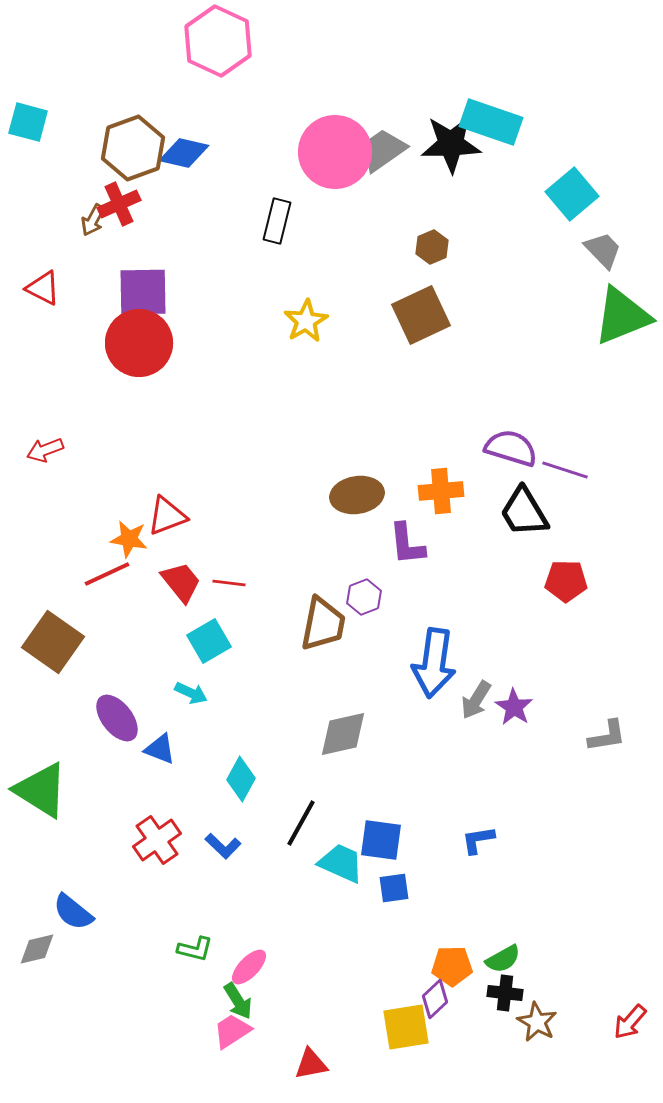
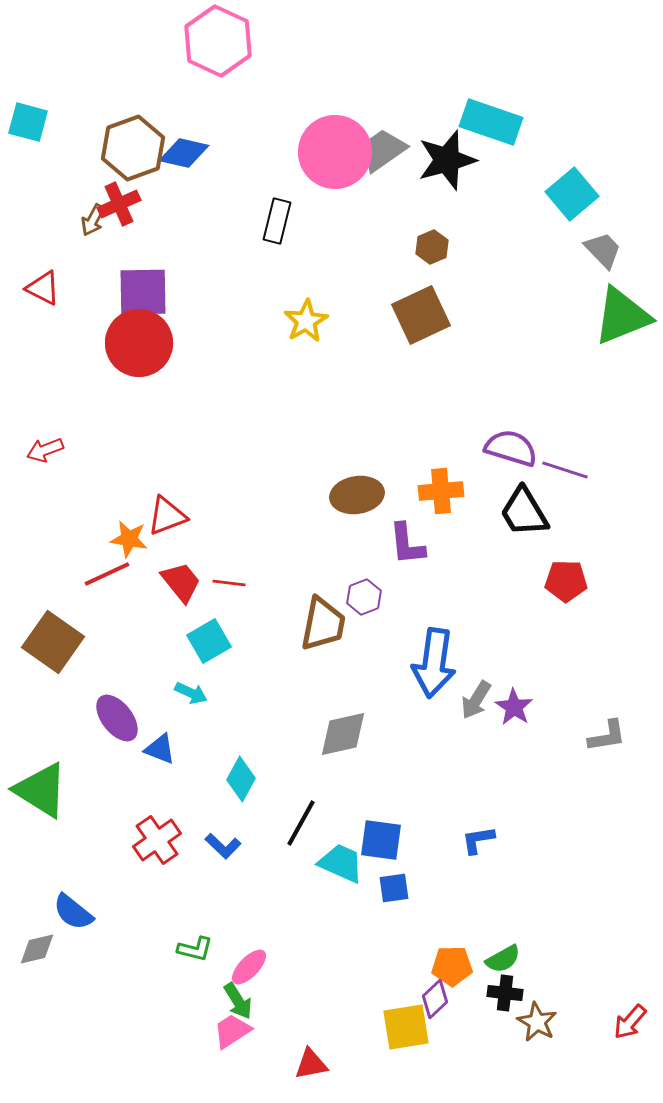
black star at (451, 144): moved 4 px left, 16 px down; rotated 14 degrees counterclockwise
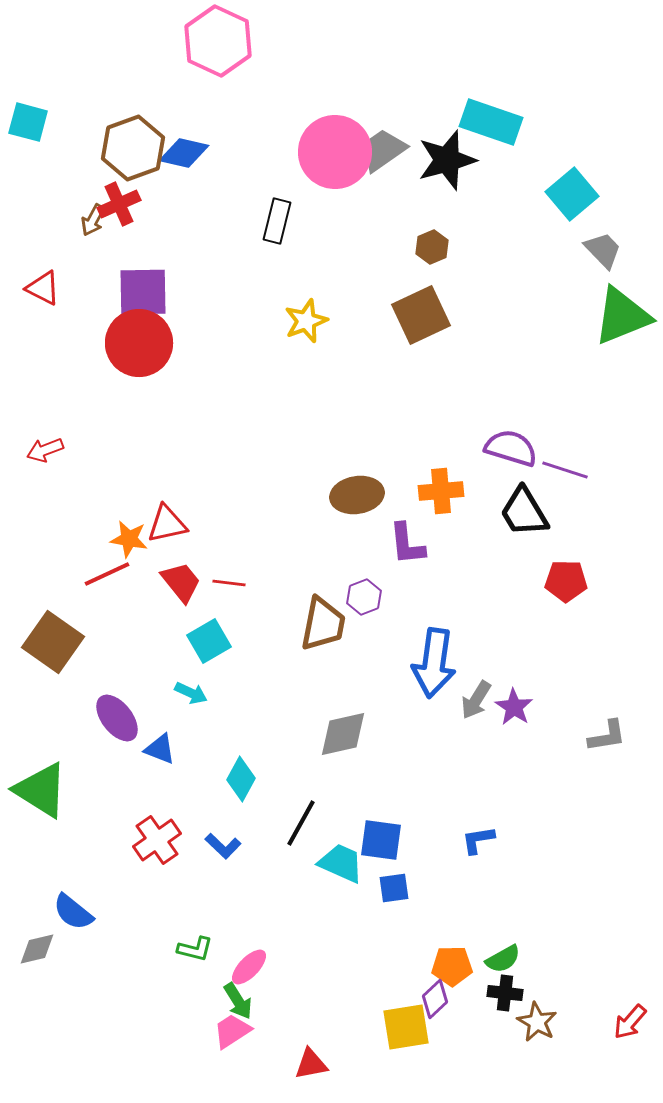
yellow star at (306, 321): rotated 9 degrees clockwise
red triangle at (167, 516): moved 8 px down; rotated 9 degrees clockwise
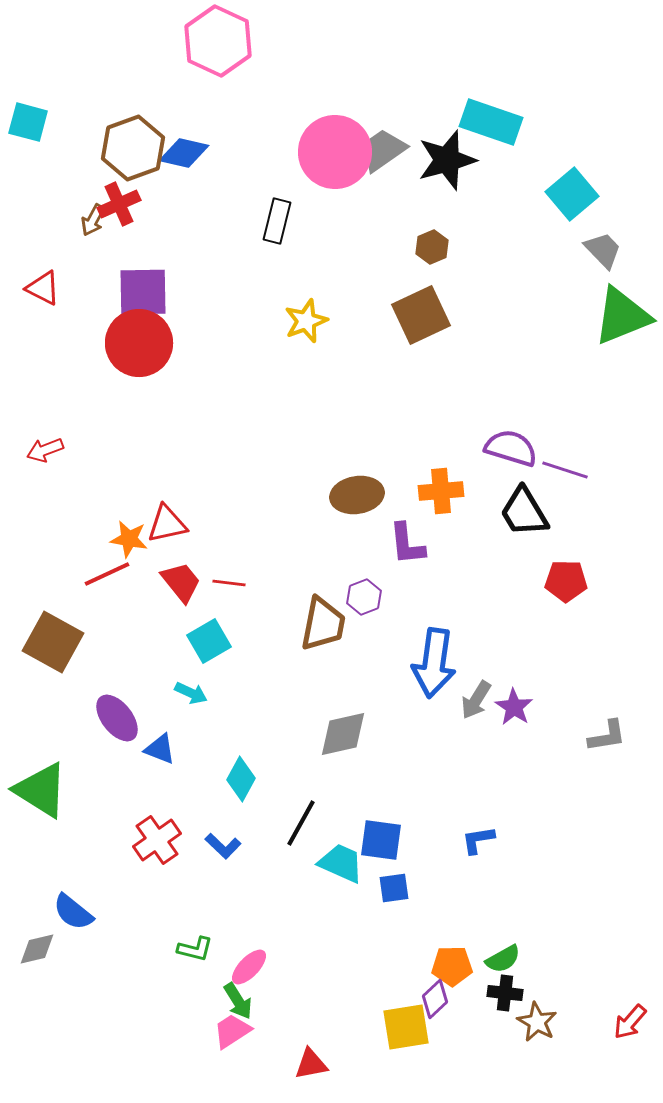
brown square at (53, 642): rotated 6 degrees counterclockwise
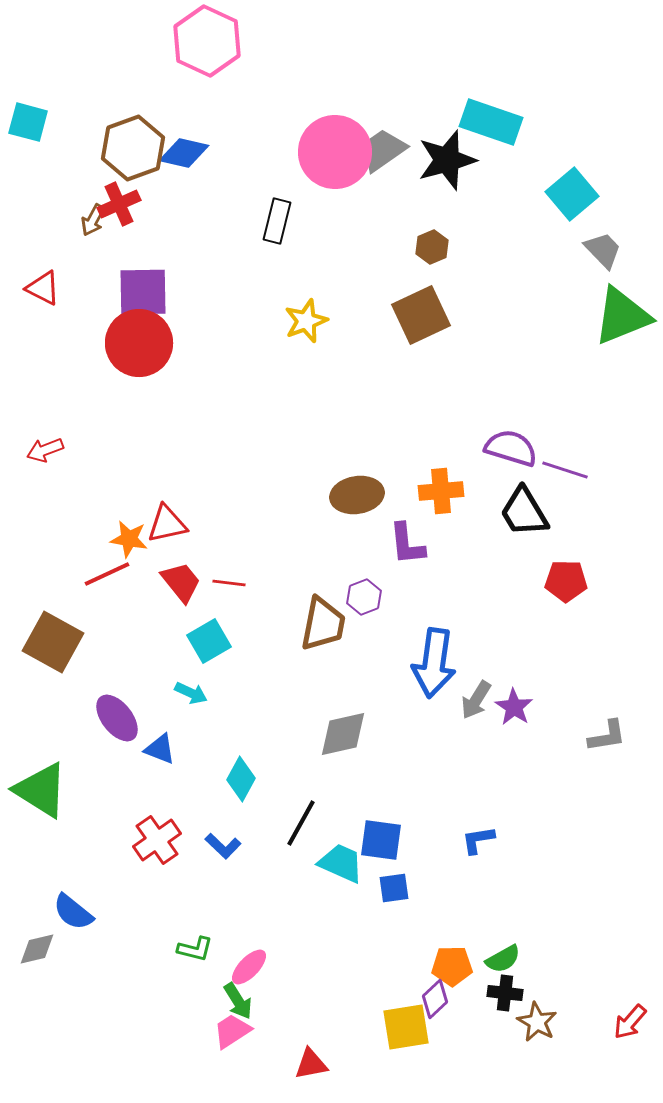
pink hexagon at (218, 41): moved 11 px left
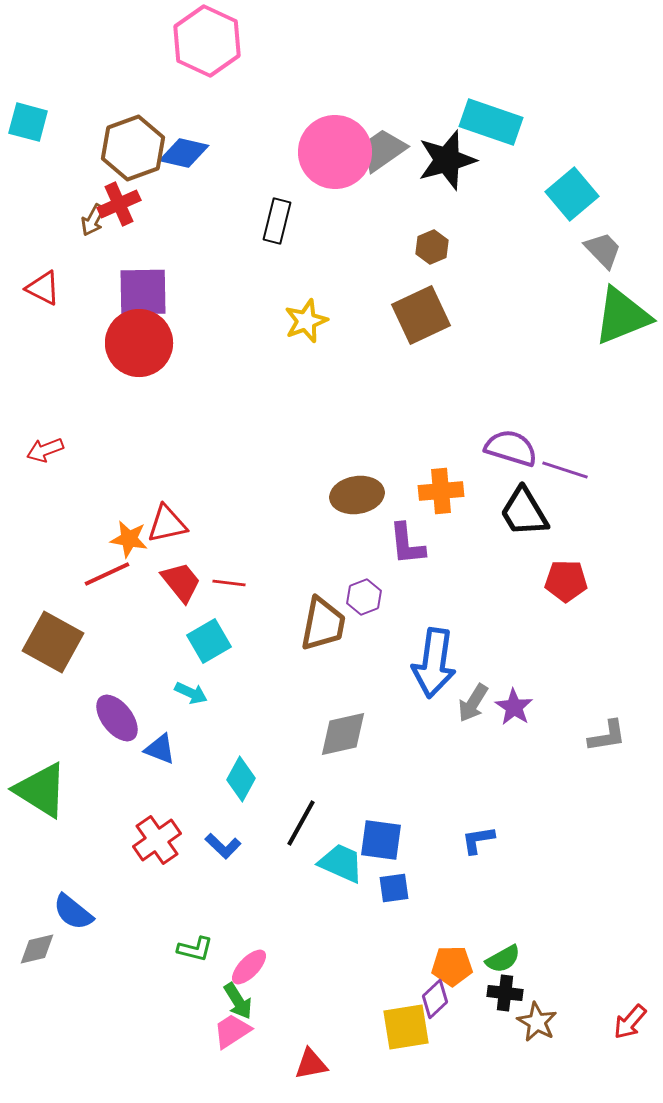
gray arrow at (476, 700): moved 3 px left, 3 px down
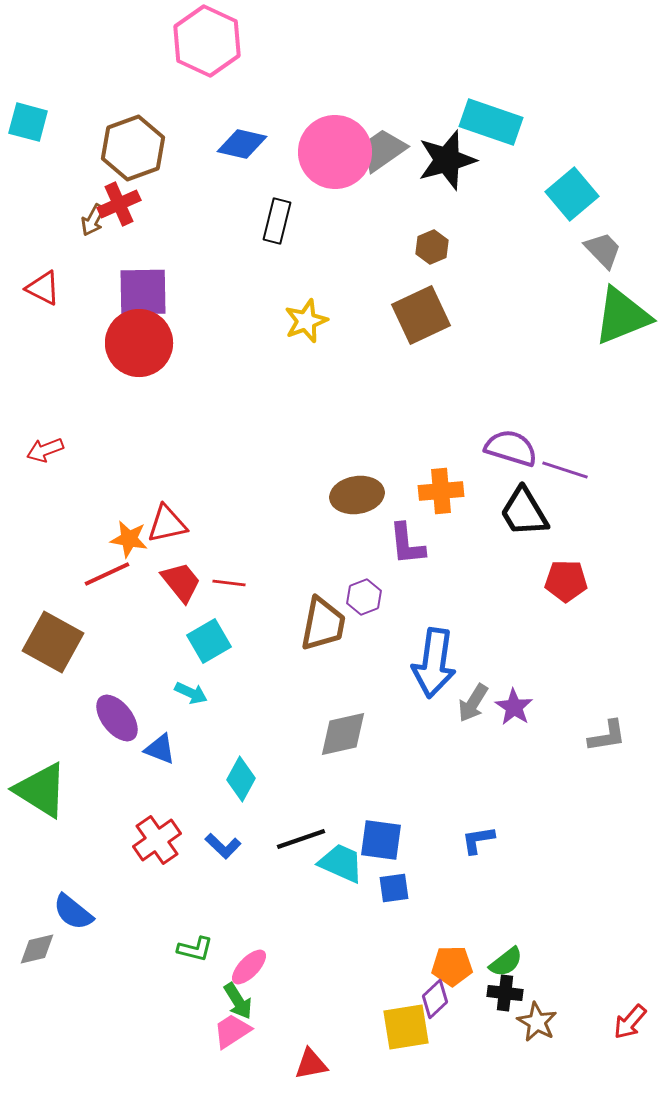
blue diamond at (184, 153): moved 58 px right, 9 px up
black line at (301, 823): moved 16 px down; rotated 42 degrees clockwise
green semicircle at (503, 959): moved 3 px right, 3 px down; rotated 9 degrees counterclockwise
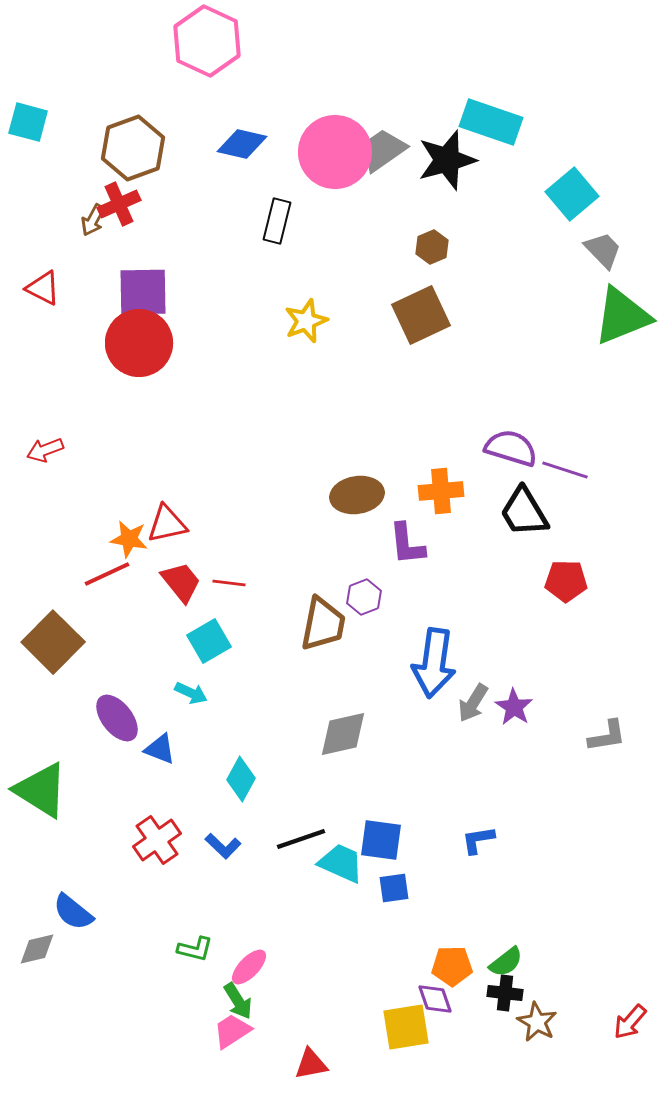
brown square at (53, 642): rotated 16 degrees clockwise
purple diamond at (435, 999): rotated 66 degrees counterclockwise
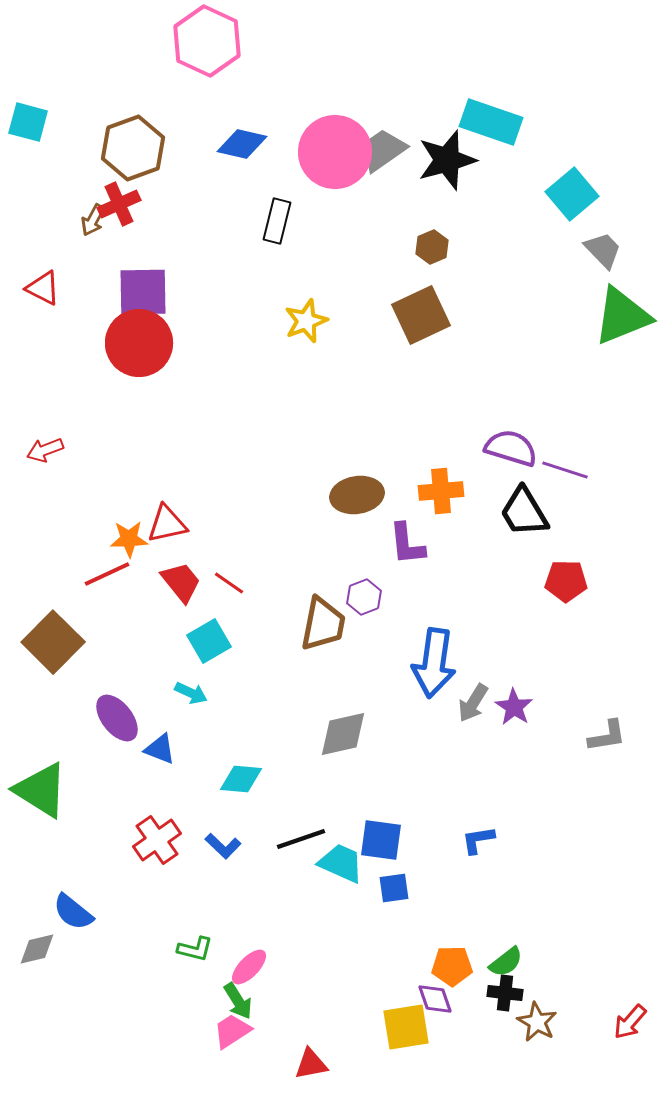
orange star at (129, 539): rotated 12 degrees counterclockwise
red line at (229, 583): rotated 28 degrees clockwise
cyan diamond at (241, 779): rotated 66 degrees clockwise
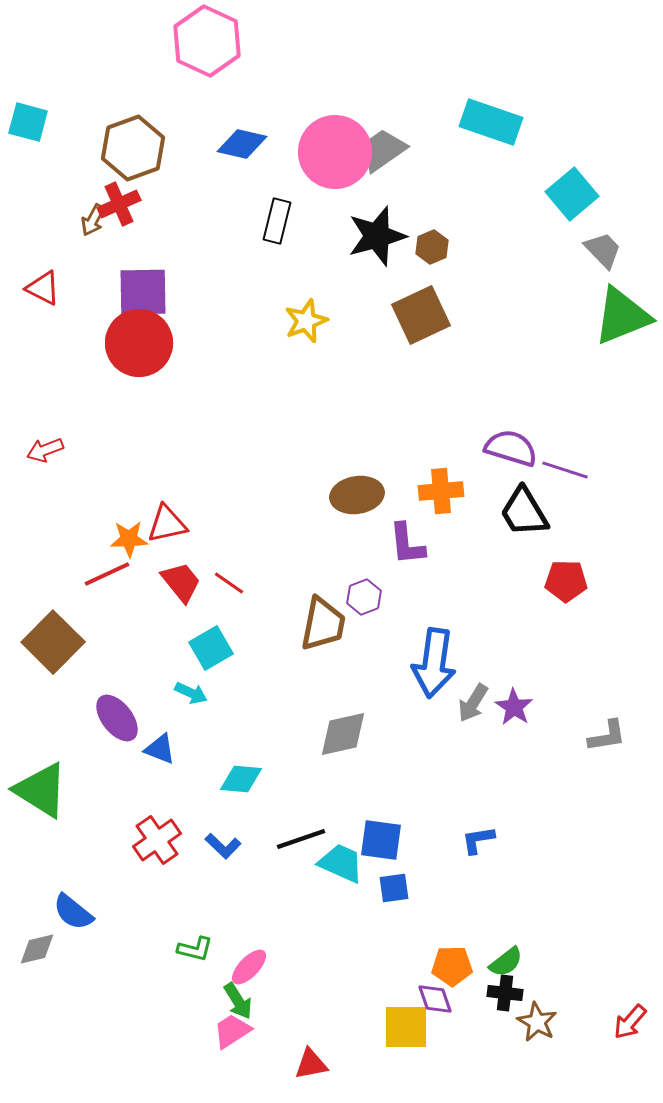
black star at (447, 160): moved 70 px left, 76 px down
cyan square at (209, 641): moved 2 px right, 7 px down
yellow square at (406, 1027): rotated 9 degrees clockwise
